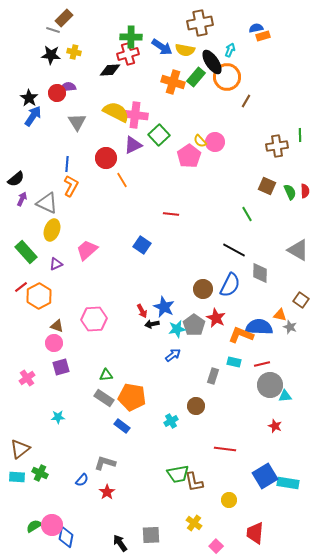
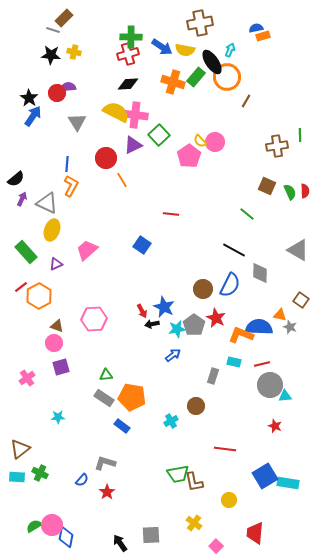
black diamond at (110, 70): moved 18 px right, 14 px down
green line at (247, 214): rotated 21 degrees counterclockwise
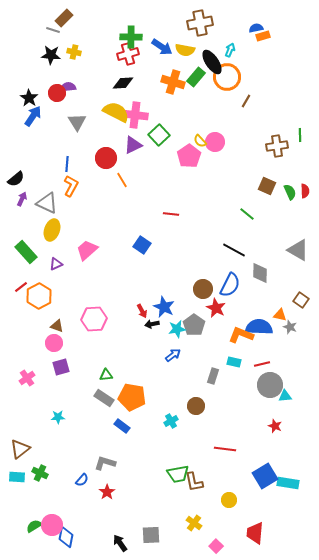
black diamond at (128, 84): moved 5 px left, 1 px up
red star at (216, 318): moved 10 px up
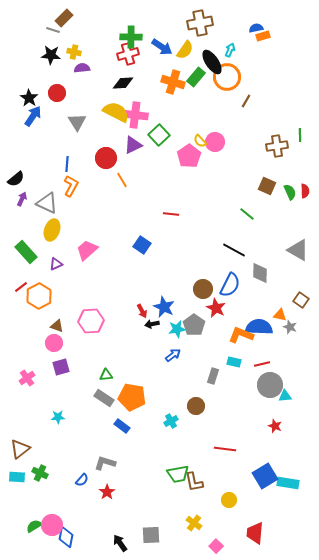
yellow semicircle at (185, 50): rotated 66 degrees counterclockwise
purple semicircle at (68, 87): moved 14 px right, 19 px up
pink hexagon at (94, 319): moved 3 px left, 2 px down
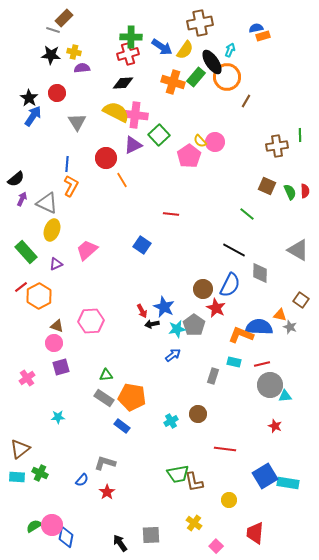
brown circle at (196, 406): moved 2 px right, 8 px down
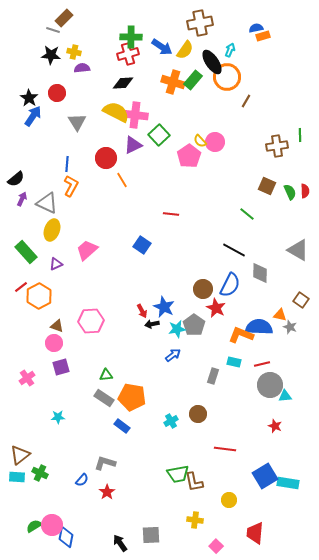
green rectangle at (196, 77): moved 3 px left, 3 px down
brown triangle at (20, 449): moved 6 px down
yellow cross at (194, 523): moved 1 px right, 3 px up; rotated 28 degrees counterclockwise
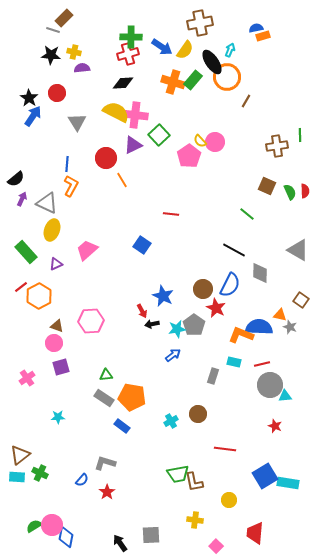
blue star at (164, 307): moved 1 px left, 11 px up
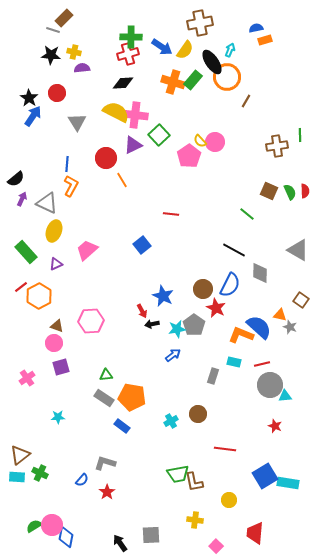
orange rectangle at (263, 36): moved 2 px right, 4 px down
brown square at (267, 186): moved 2 px right, 5 px down
yellow ellipse at (52, 230): moved 2 px right, 1 px down
blue square at (142, 245): rotated 18 degrees clockwise
blue semicircle at (259, 327): rotated 40 degrees clockwise
